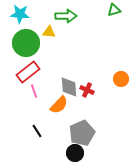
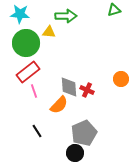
gray pentagon: moved 2 px right
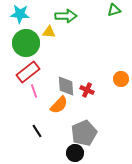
gray diamond: moved 3 px left, 1 px up
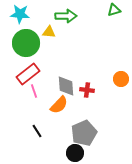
red rectangle: moved 2 px down
red cross: rotated 16 degrees counterclockwise
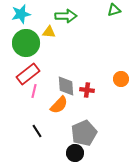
cyan star: moved 1 px right; rotated 18 degrees counterclockwise
pink line: rotated 32 degrees clockwise
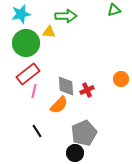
red cross: rotated 32 degrees counterclockwise
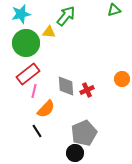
green arrow: rotated 50 degrees counterclockwise
orange circle: moved 1 px right
orange semicircle: moved 13 px left, 4 px down
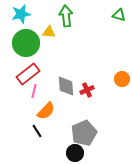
green triangle: moved 5 px right, 5 px down; rotated 32 degrees clockwise
green arrow: rotated 45 degrees counterclockwise
orange semicircle: moved 2 px down
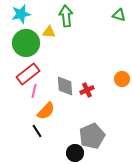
gray diamond: moved 1 px left
gray pentagon: moved 8 px right, 3 px down
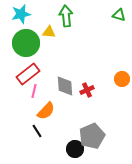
black circle: moved 4 px up
